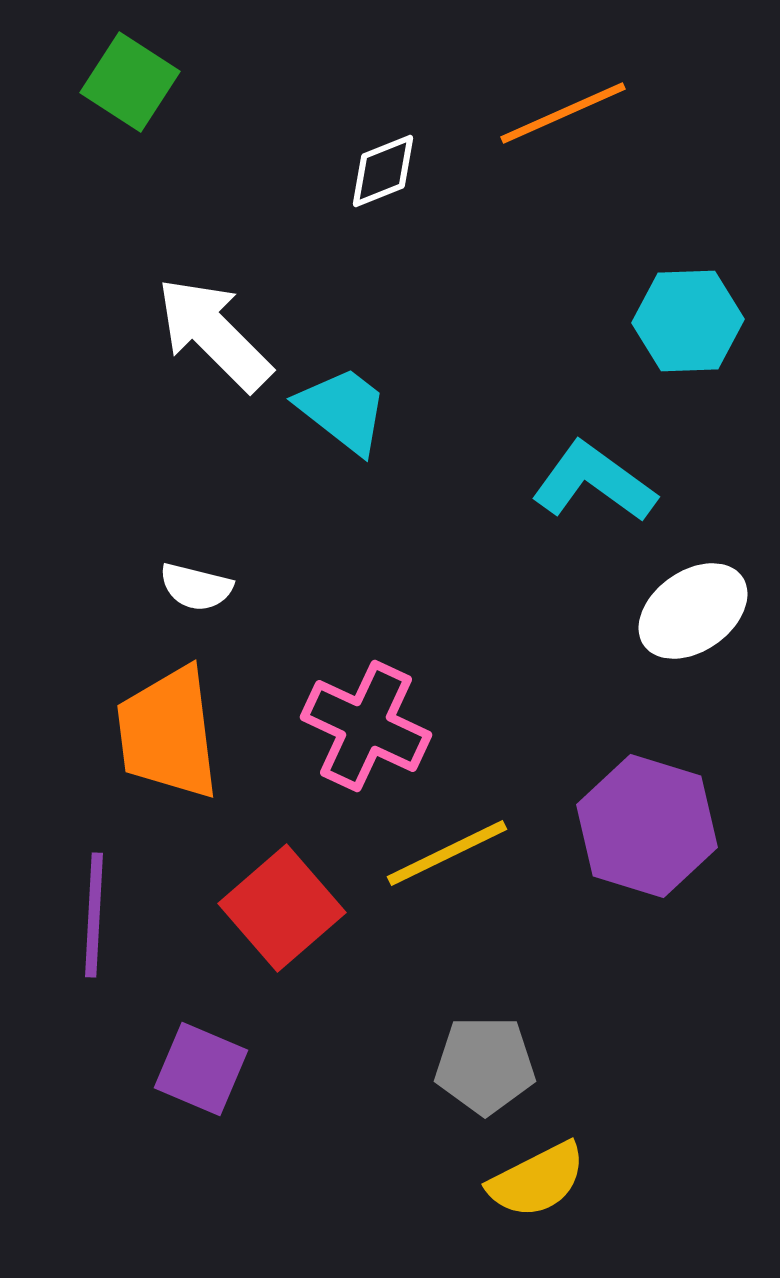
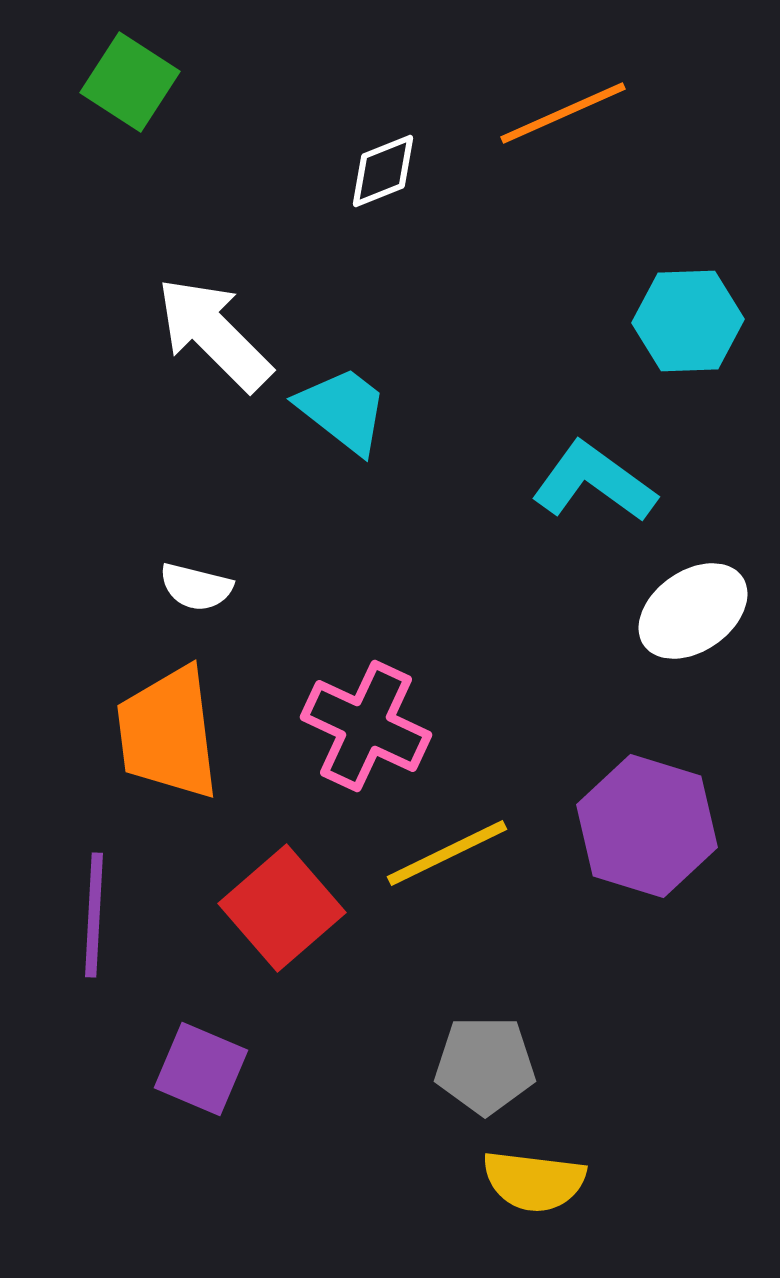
yellow semicircle: moved 3 px left, 1 px down; rotated 34 degrees clockwise
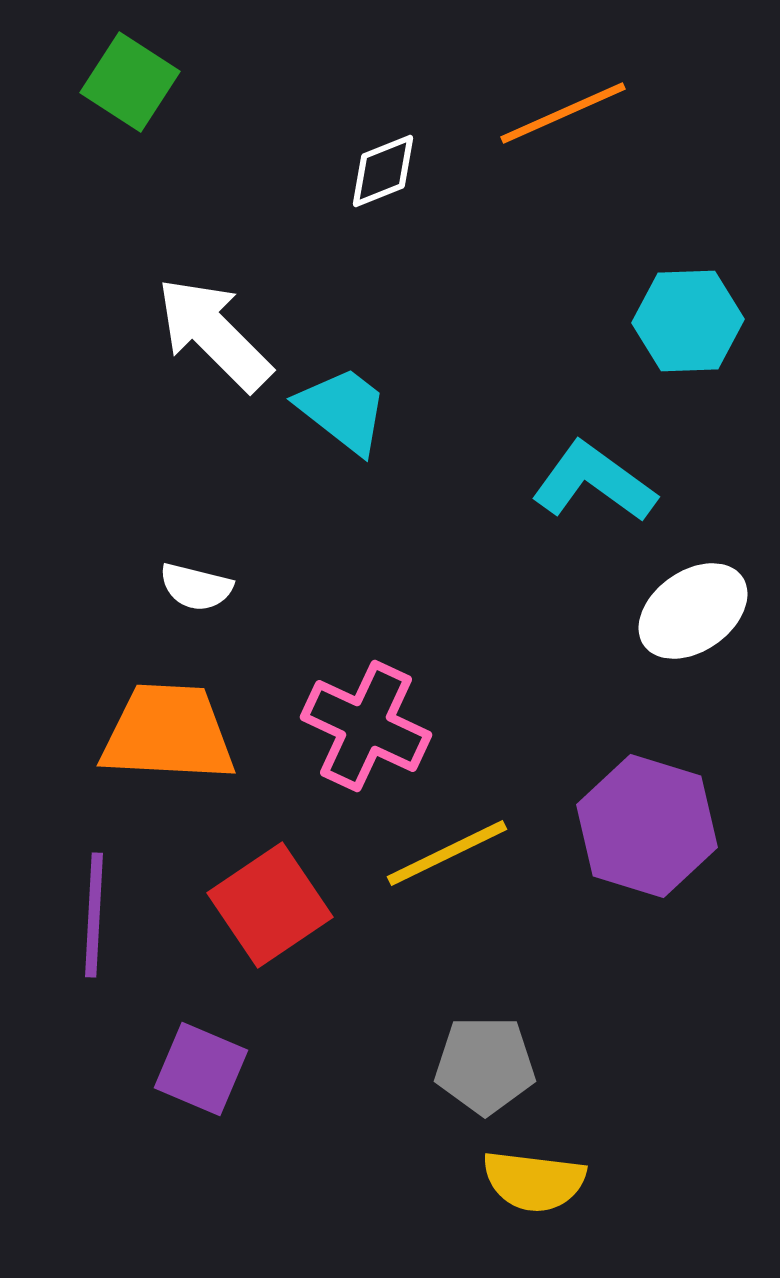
orange trapezoid: rotated 100 degrees clockwise
red square: moved 12 px left, 3 px up; rotated 7 degrees clockwise
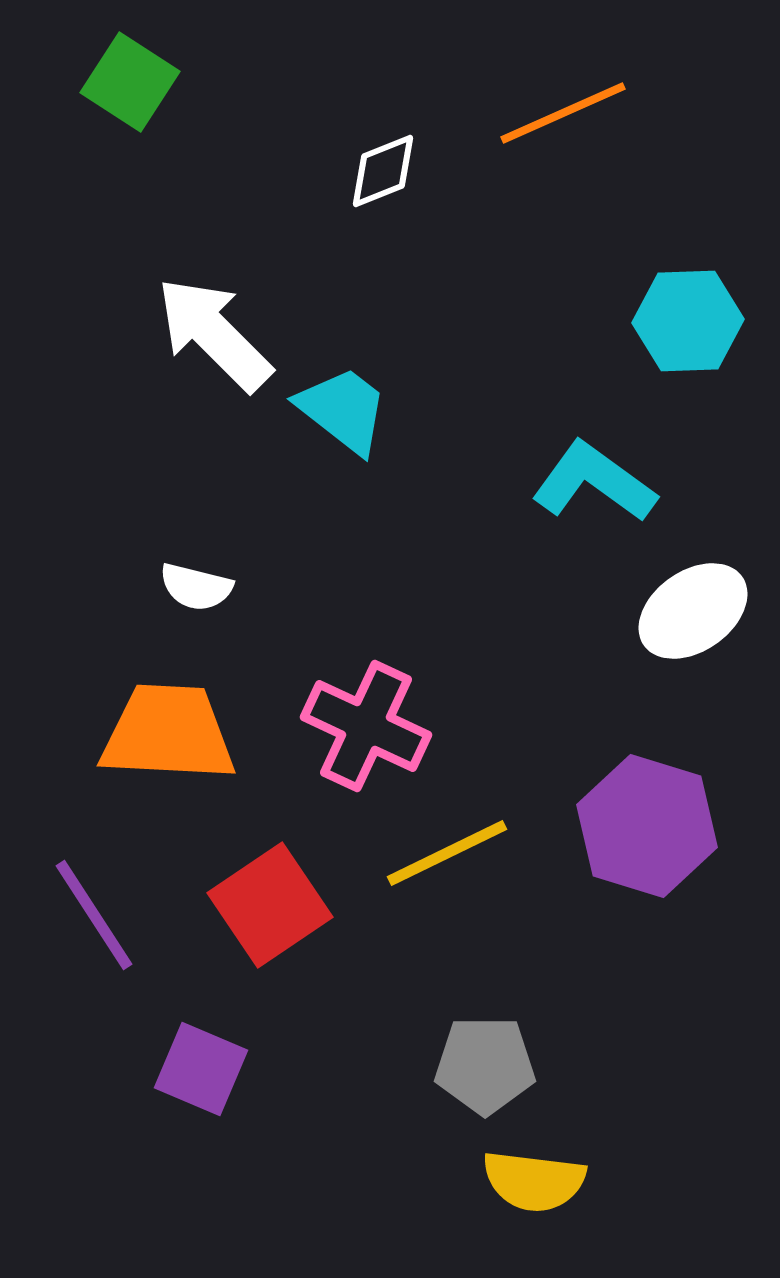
purple line: rotated 36 degrees counterclockwise
